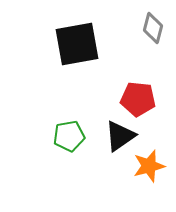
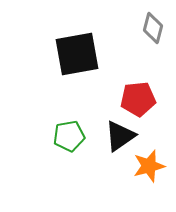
black square: moved 10 px down
red pentagon: rotated 12 degrees counterclockwise
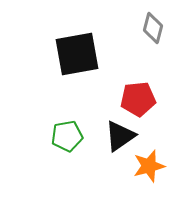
green pentagon: moved 2 px left
